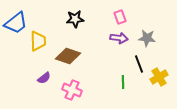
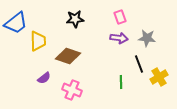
green line: moved 2 px left
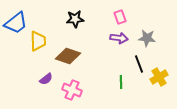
purple semicircle: moved 2 px right, 1 px down
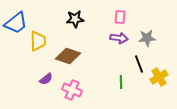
pink rectangle: rotated 24 degrees clockwise
gray star: rotated 12 degrees counterclockwise
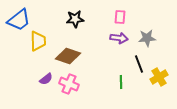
blue trapezoid: moved 3 px right, 3 px up
pink cross: moved 3 px left, 6 px up
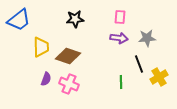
yellow trapezoid: moved 3 px right, 6 px down
purple semicircle: rotated 32 degrees counterclockwise
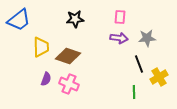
green line: moved 13 px right, 10 px down
